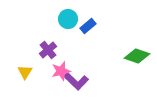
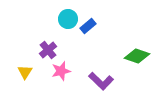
purple L-shape: moved 25 px right
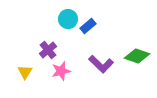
purple L-shape: moved 17 px up
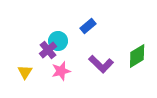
cyan circle: moved 10 px left, 22 px down
green diamond: rotated 50 degrees counterclockwise
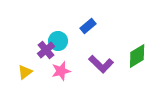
purple cross: moved 2 px left
yellow triangle: rotated 21 degrees clockwise
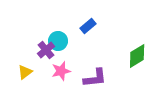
purple L-shape: moved 6 px left, 14 px down; rotated 50 degrees counterclockwise
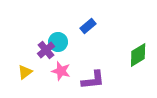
cyan circle: moved 1 px down
green diamond: moved 1 px right, 1 px up
pink star: rotated 30 degrees clockwise
purple L-shape: moved 2 px left, 2 px down
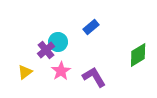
blue rectangle: moved 3 px right, 1 px down
pink star: rotated 24 degrees clockwise
purple L-shape: moved 1 px right, 3 px up; rotated 115 degrees counterclockwise
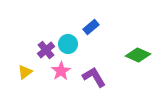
cyan circle: moved 10 px right, 2 px down
green diamond: rotated 55 degrees clockwise
